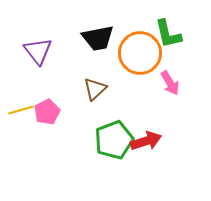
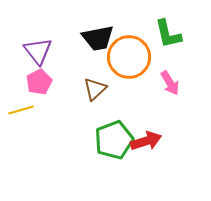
orange circle: moved 11 px left, 4 px down
pink pentagon: moved 8 px left, 30 px up
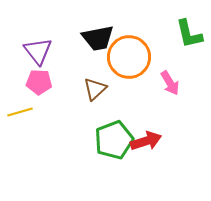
green L-shape: moved 21 px right
pink pentagon: rotated 30 degrees clockwise
yellow line: moved 1 px left, 2 px down
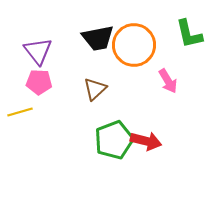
orange circle: moved 5 px right, 12 px up
pink arrow: moved 2 px left, 2 px up
red arrow: rotated 32 degrees clockwise
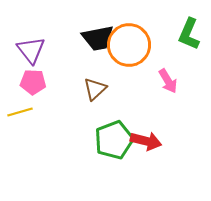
green L-shape: rotated 36 degrees clockwise
orange circle: moved 5 px left
purple triangle: moved 7 px left, 1 px up
pink pentagon: moved 6 px left
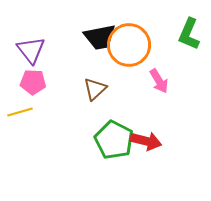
black trapezoid: moved 2 px right, 1 px up
pink arrow: moved 9 px left
green pentagon: rotated 24 degrees counterclockwise
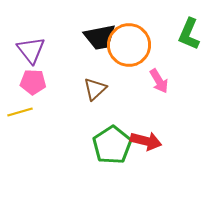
green pentagon: moved 2 px left, 5 px down; rotated 12 degrees clockwise
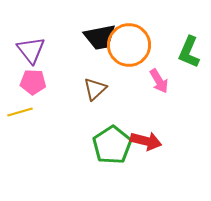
green L-shape: moved 18 px down
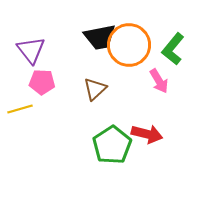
green L-shape: moved 16 px left, 3 px up; rotated 16 degrees clockwise
pink pentagon: moved 9 px right
yellow line: moved 3 px up
red arrow: moved 1 px right, 7 px up
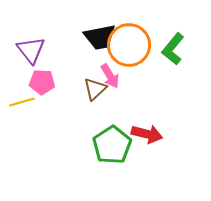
pink arrow: moved 49 px left, 5 px up
yellow line: moved 2 px right, 7 px up
